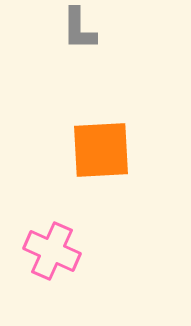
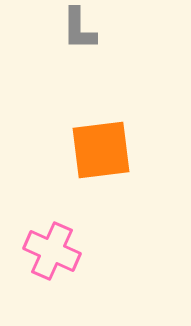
orange square: rotated 4 degrees counterclockwise
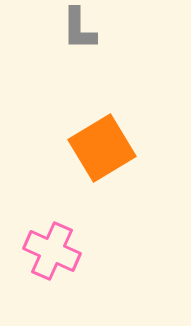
orange square: moved 1 px right, 2 px up; rotated 24 degrees counterclockwise
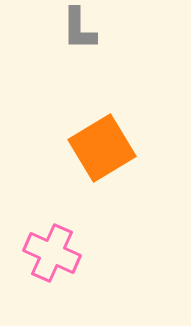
pink cross: moved 2 px down
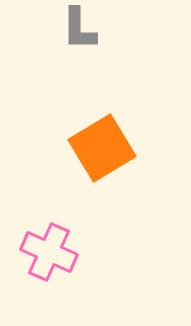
pink cross: moved 3 px left, 1 px up
